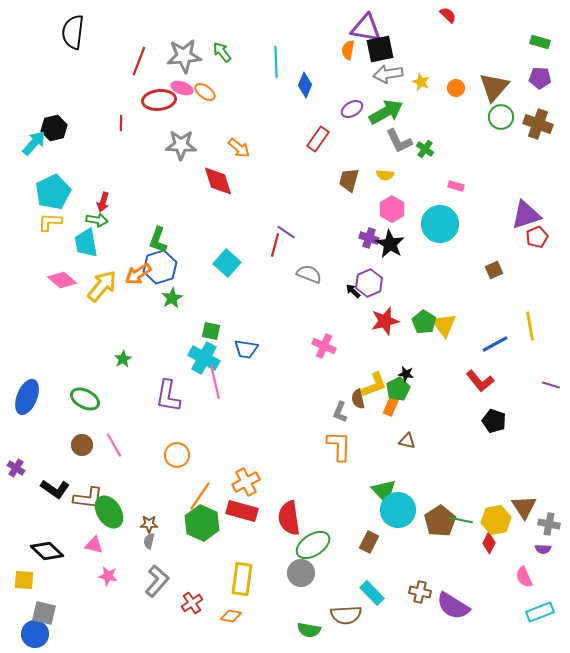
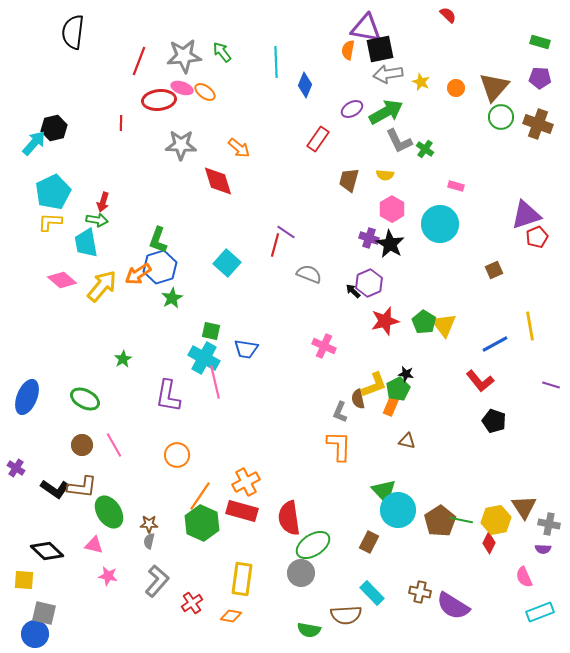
brown L-shape at (88, 498): moved 6 px left, 11 px up
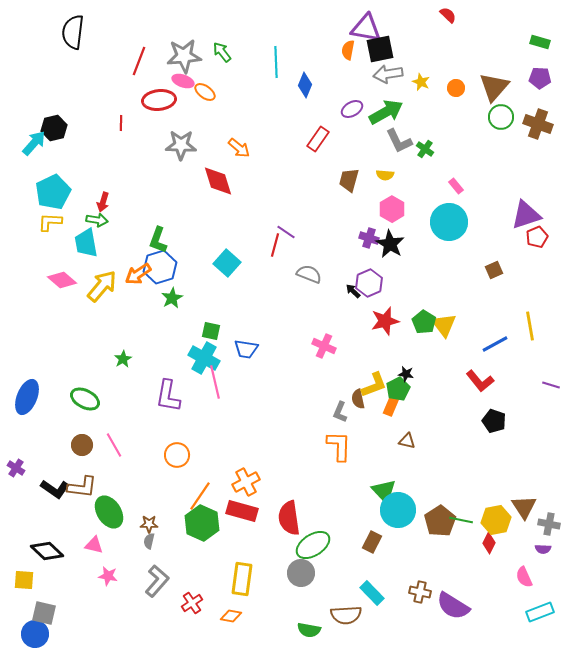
pink ellipse at (182, 88): moved 1 px right, 7 px up
pink rectangle at (456, 186): rotated 35 degrees clockwise
cyan circle at (440, 224): moved 9 px right, 2 px up
brown rectangle at (369, 542): moved 3 px right
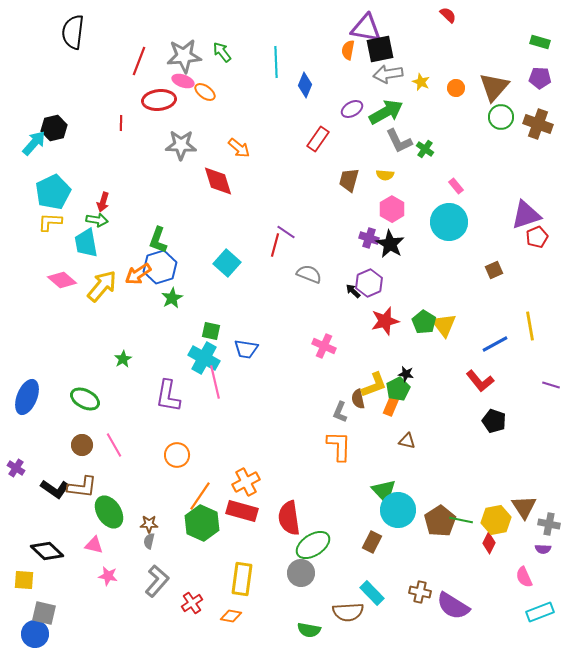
brown semicircle at (346, 615): moved 2 px right, 3 px up
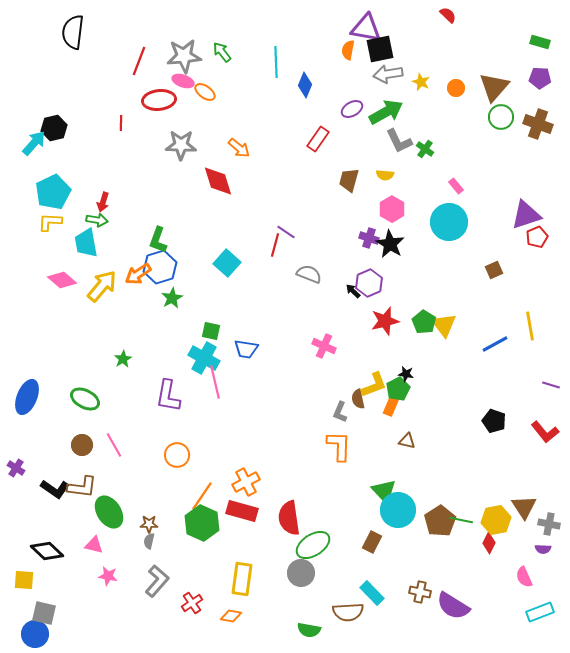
red L-shape at (480, 381): moved 65 px right, 51 px down
orange line at (200, 496): moved 2 px right
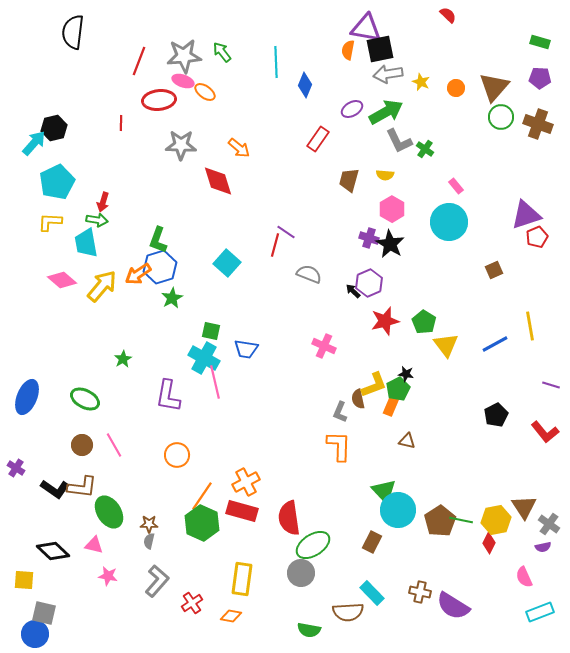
cyan pentagon at (53, 192): moved 4 px right, 10 px up
yellow triangle at (444, 325): moved 2 px right, 20 px down
black pentagon at (494, 421): moved 2 px right, 6 px up; rotated 25 degrees clockwise
gray cross at (549, 524): rotated 25 degrees clockwise
purple semicircle at (543, 549): moved 2 px up; rotated 14 degrees counterclockwise
black diamond at (47, 551): moved 6 px right
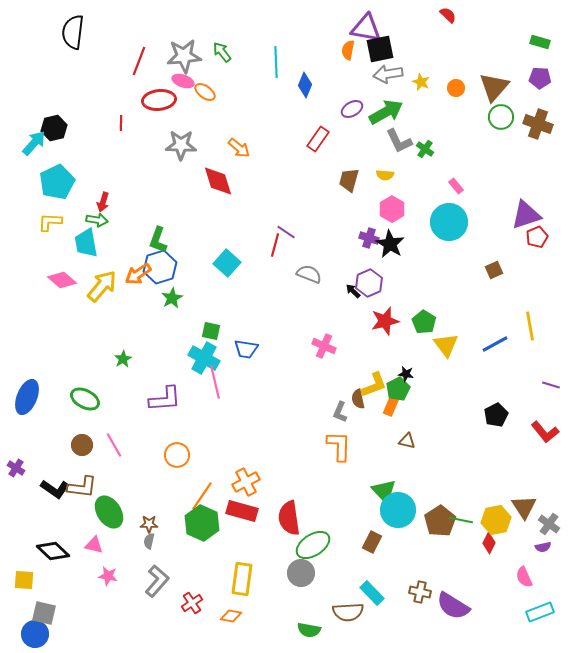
purple L-shape at (168, 396): moved 3 px left, 3 px down; rotated 104 degrees counterclockwise
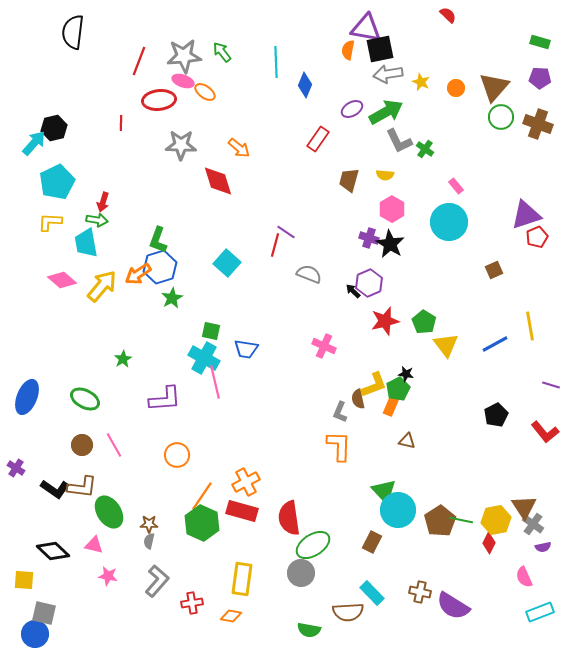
gray cross at (549, 524): moved 16 px left
red cross at (192, 603): rotated 25 degrees clockwise
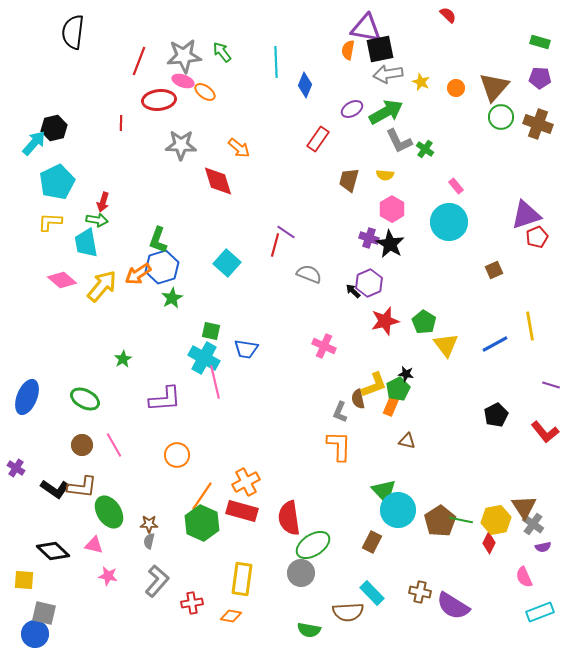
blue hexagon at (160, 267): moved 2 px right
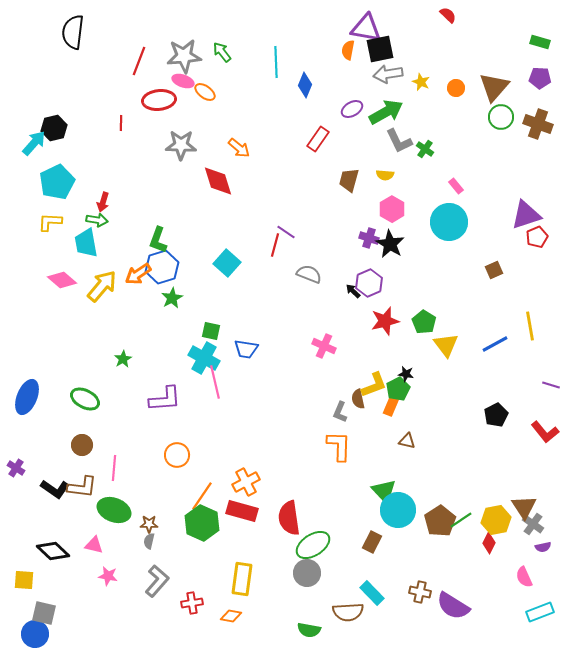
pink line at (114, 445): moved 23 px down; rotated 35 degrees clockwise
green ellipse at (109, 512): moved 5 px right, 2 px up; rotated 36 degrees counterclockwise
green line at (461, 520): rotated 45 degrees counterclockwise
gray circle at (301, 573): moved 6 px right
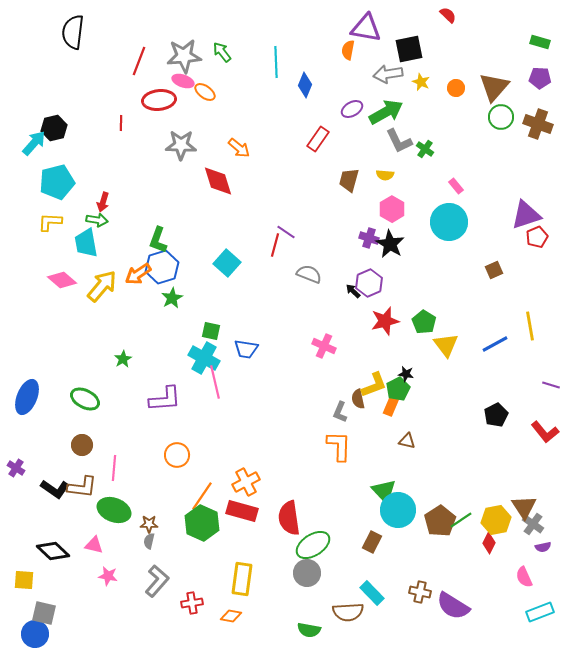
black square at (380, 49): moved 29 px right
cyan pentagon at (57, 182): rotated 12 degrees clockwise
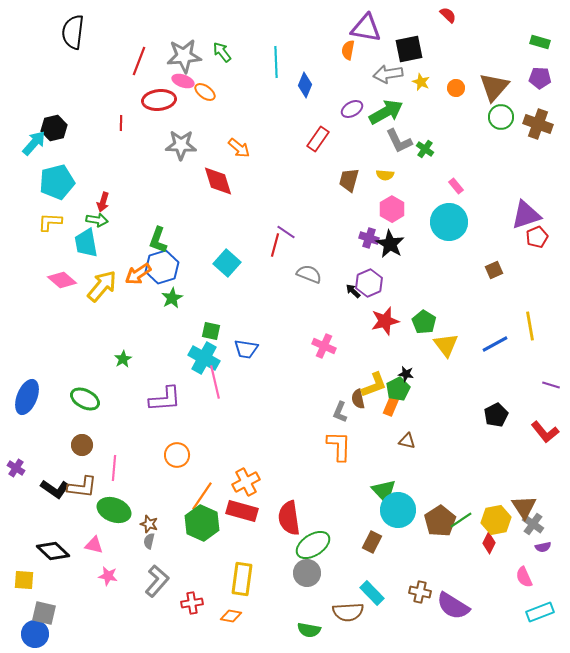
brown star at (149, 524): rotated 18 degrees clockwise
